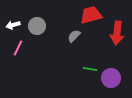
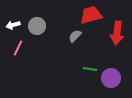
gray semicircle: moved 1 px right
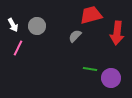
white arrow: rotated 104 degrees counterclockwise
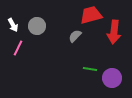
red arrow: moved 3 px left, 1 px up
purple circle: moved 1 px right
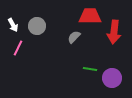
red trapezoid: moved 1 px left, 1 px down; rotated 15 degrees clockwise
gray semicircle: moved 1 px left, 1 px down
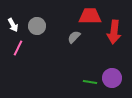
green line: moved 13 px down
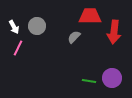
white arrow: moved 1 px right, 2 px down
green line: moved 1 px left, 1 px up
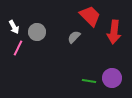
red trapezoid: rotated 45 degrees clockwise
gray circle: moved 6 px down
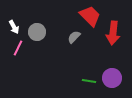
red arrow: moved 1 px left, 1 px down
